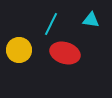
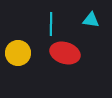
cyan line: rotated 25 degrees counterclockwise
yellow circle: moved 1 px left, 3 px down
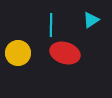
cyan triangle: rotated 42 degrees counterclockwise
cyan line: moved 1 px down
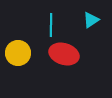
red ellipse: moved 1 px left, 1 px down
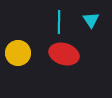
cyan triangle: rotated 30 degrees counterclockwise
cyan line: moved 8 px right, 3 px up
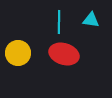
cyan triangle: rotated 48 degrees counterclockwise
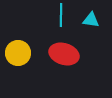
cyan line: moved 2 px right, 7 px up
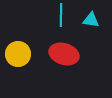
yellow circle: moved 1 px down
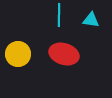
cyan line: moved 2 px left
